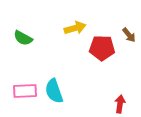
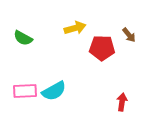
cyan semicircle: rotated 100 degrees counterclockwise
red arrow: moved 2 px right, 2 px up
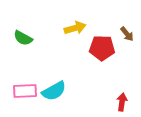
brown arrow: moved 2 px left, 1 px up
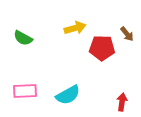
cyan semicircle: moved 14 px right, 4 px down
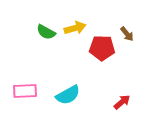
green semicircle: moved 23 px right, 6 px up
red arrow: rotated 42 degrees clockwise
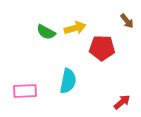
brown arrow: moved 13 px up
cyan semicircle: moved 14 px up; rotated 50 degrees counterclockwise
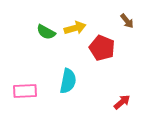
red pentagon: rotated 20 degrees clockwise
